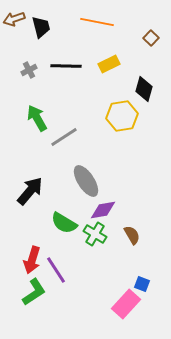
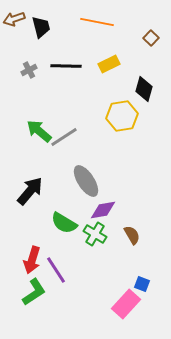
green arrow: moved 2 px right, 13 px down; rotated 20 degrees counterclockwise
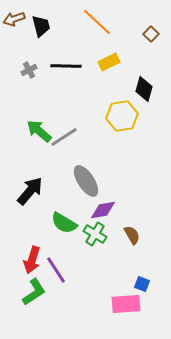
orange line: rotated 32 degrees clockwise
black trapezoid: moved 1 px up
brown square: moved 4 px up
yellow rectangle: moved 2 px up
pink rectangle: rotated 44 degrees clockwise
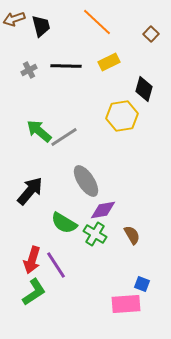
purple line: moved 5 px up
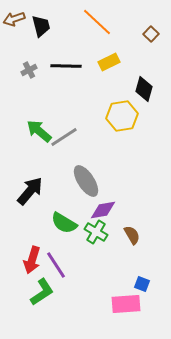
green cross: moved 1 px right, 2 px up
green L-shape: moved 8 px right
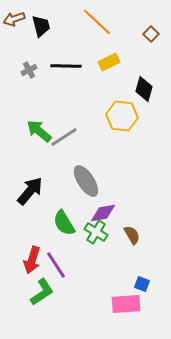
yellow hexagon: rotated 16 degrees clockwise
purple diamond: moved 3 px down
green semicircle: rotated 28 degrees clockwise
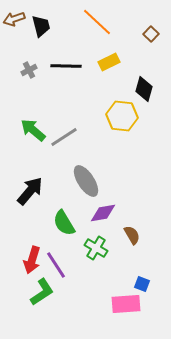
green arrow: moved 6 px left, 1 px up
green cross: moved 16 px down
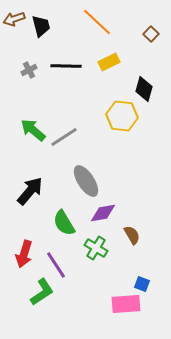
red arrow: moved 8 px left, 6 px up
